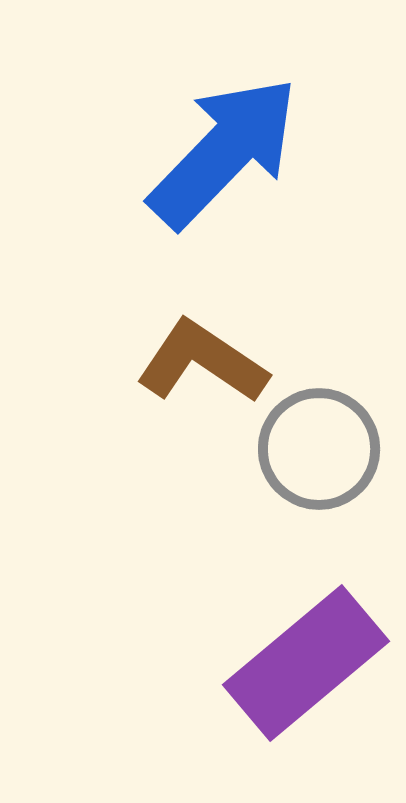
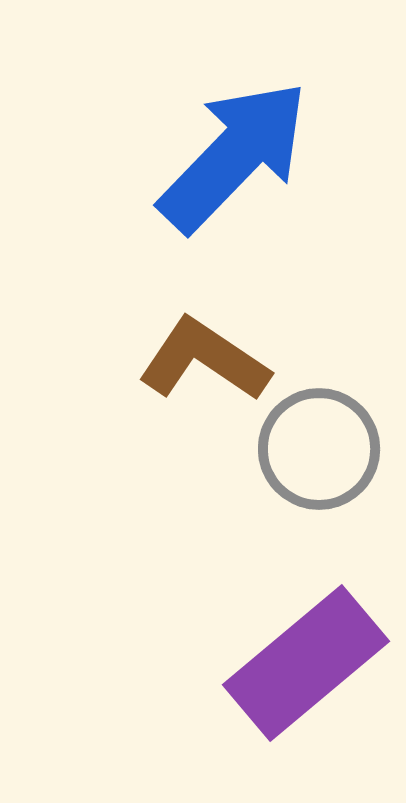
blue arrow: moved 10 px right, 4 px down
brown L-shape: moved 2 px right, 2 px up
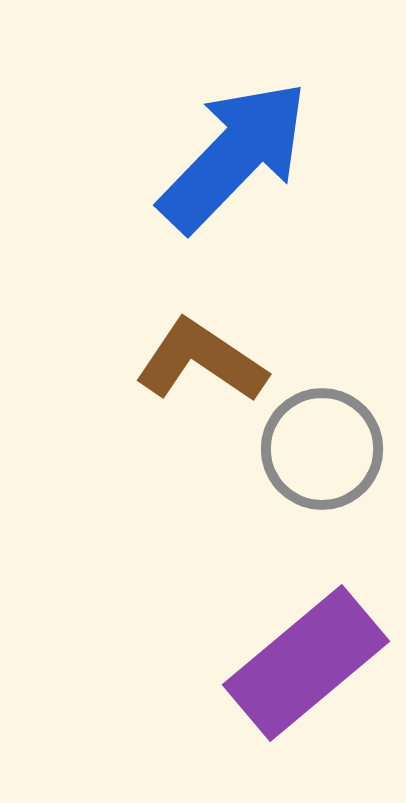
brown L-shape: moved 3 px left, 1 px down
gray circle: moved 3 px right
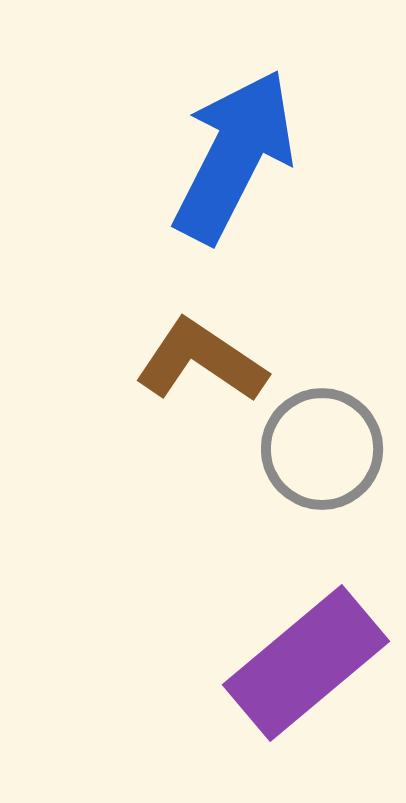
blue arrow: rotated 17 degrees counterclockwise
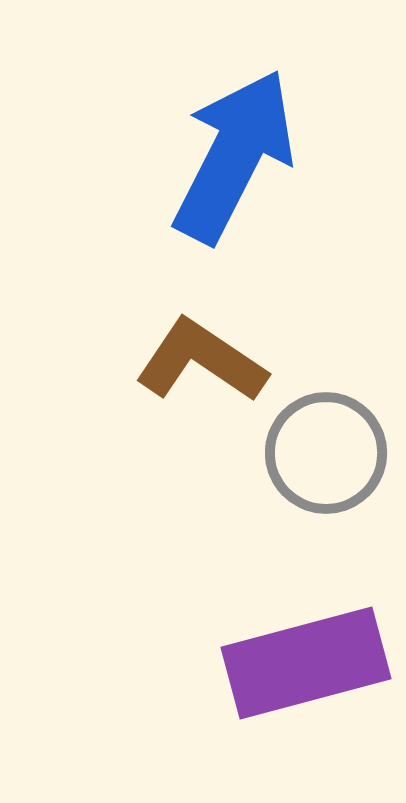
gray circle: moved 4 px right, 4 px down
purple rectangle: rotated 25 degrees clockwise
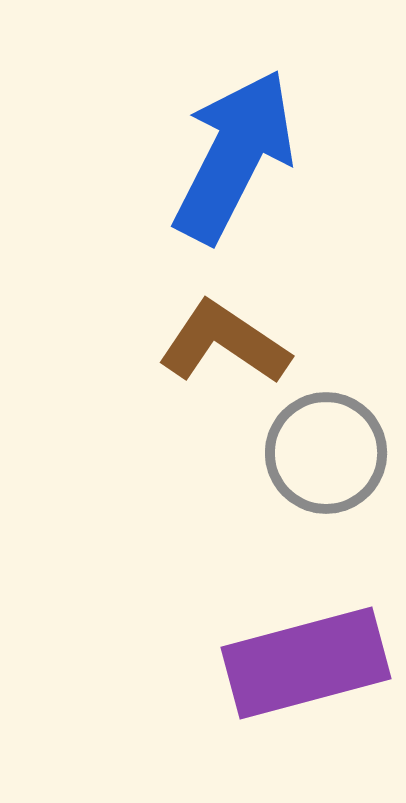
brown L-shape: moved 23 px right, 18 px up
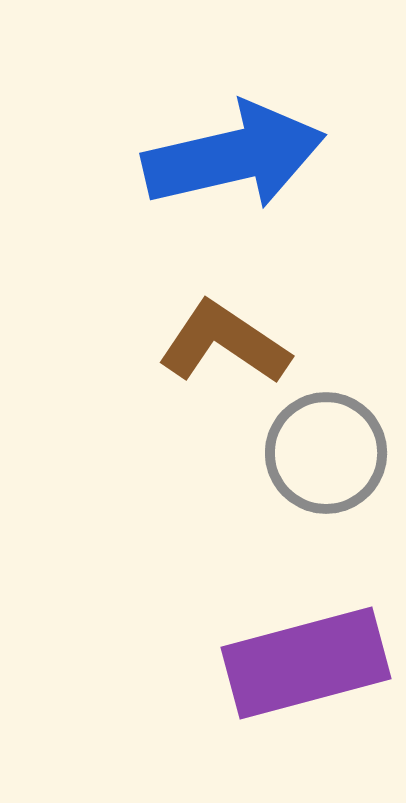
blue arrow: rotated 50 degrees clockwise
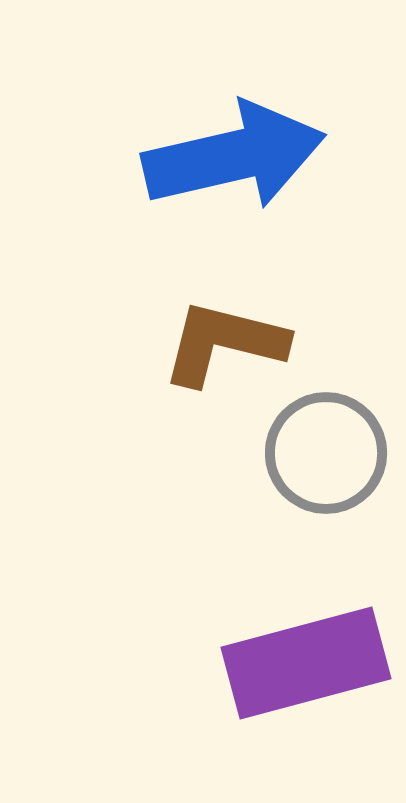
brown L-shape: rotated 20 degrees counterclockwise
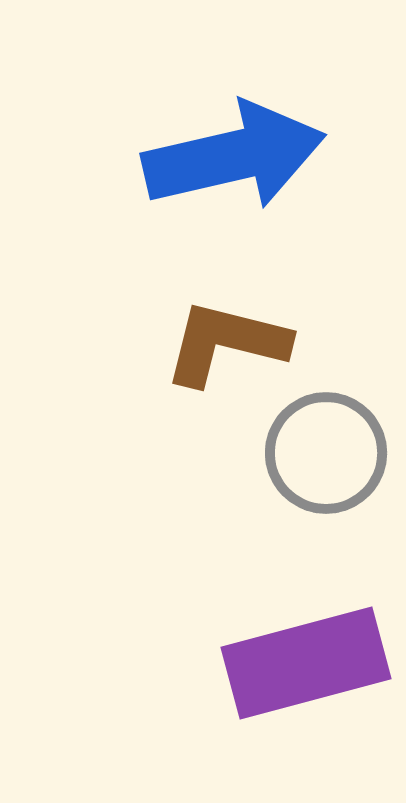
brown L-shape: moved 2 px right
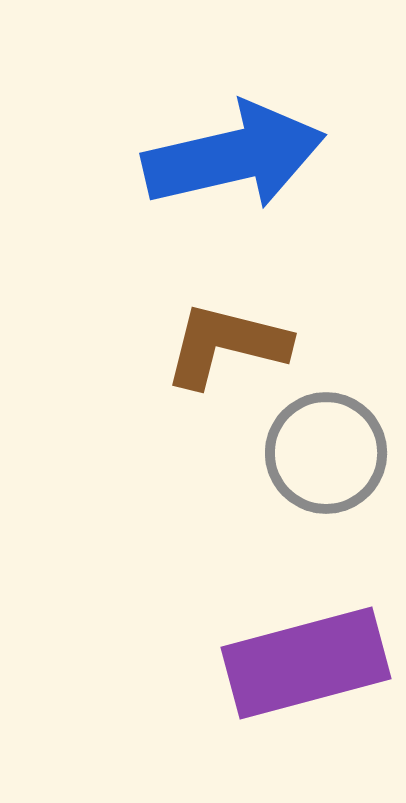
brown L-shape: moved 2 px down
